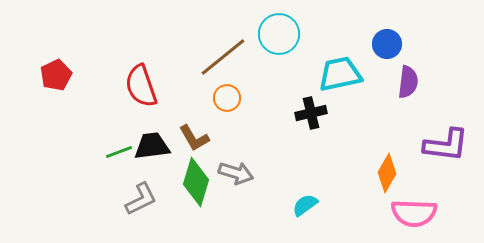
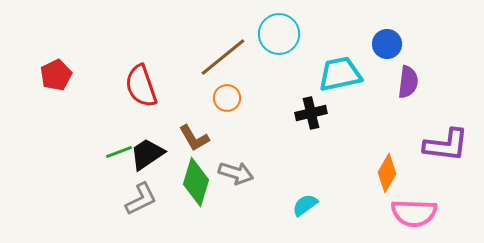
black trapezoid: moved 5 px left, 8 px down; rotated 27 degrees counterclockwise
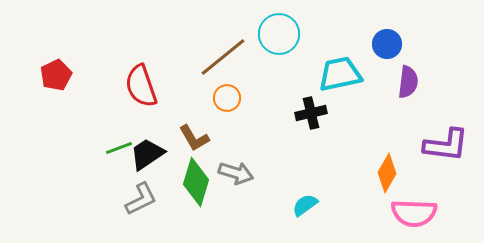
green line: moved 4 px up
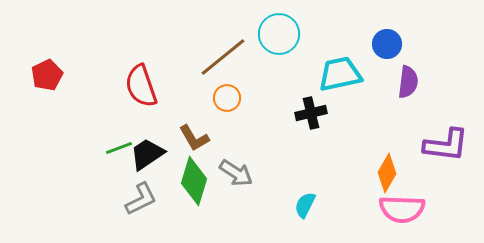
red pentagon: moved 9 px left
gray arrow: rotated 16 degrees clockwise
green diamond: moved 2 px left, 1 px up
cyan semicircle: rotated 28 degrees counterclockwise
pink semicircle: moved 12 px left, 4 px up
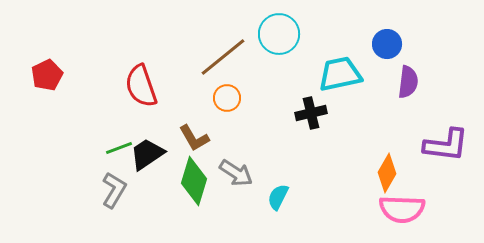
gray L-shape: moved 27 px left, 9 px up; rotated 33 degrees counterclockwise
cyan semicircle: moved 27 px left, 8 px up
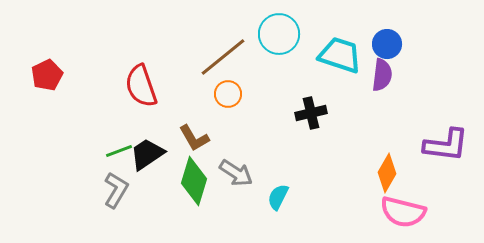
cyan trapezoid: moved 19 px up; rotated 30 degrees clockwise
purple semicircle: moved 26 px left, 7 px up
orange circle: moved 1 px right, 4 px up
green line: moved 3 px down
gray L-shape: moved 2 px right
pink semicircle: moved 1 px right, 3 px down; rotated 12 degrees clockwise
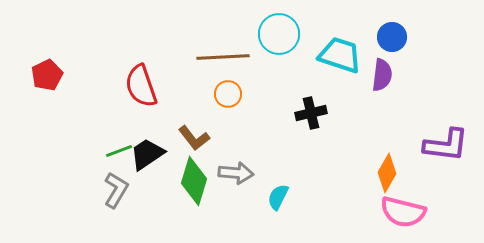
blue circle: moved 5 px right, 7 px up
brown line: rotated 36 degrees clockwise
brown L-shape: rotated 8 degrees counterclockwise
gray arrow: rotated 28 degrees counterclockwise
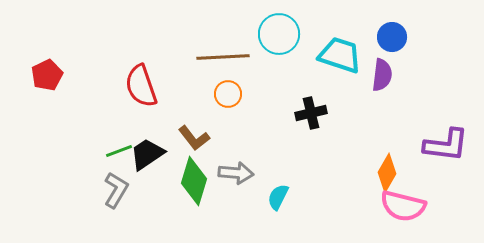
pink semicircle: moved 6 px up
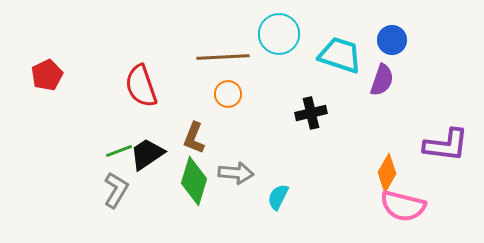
blue circle: moved 3 px down
purple semicircle: moved 5 px down; rotated 12 degrees clockwise
brown L-shape: rotated 60 degrees clockwise
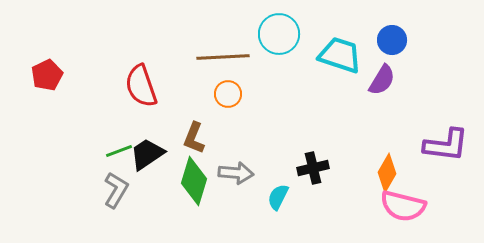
purple semicircle: rotated 12 degrees clockwise
black cross: moved 2 px right, 55 px down
